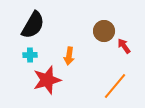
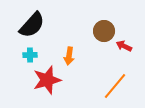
black semicircle: moved 1 px left; rotated 12 degrees clockwise
red arrow: rotated 28 degrees counterclockwise
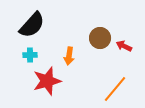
brown circle: moved 4 px left, 7 px down
red star: moved 1 px down
orange line: moved 3 px down
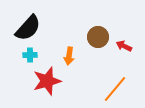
black semicircle: moved 4 px left, 3 px down
brown circle: moved 2 px left, 1 px up
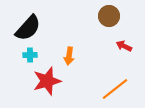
brown circle: moved 11 px right, 21 px up
orange line: rotated 12 degrees clockwise
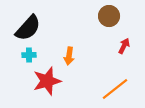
red arrow: rotated 91 degrees clockwise
cyan cross: moved 1 px left
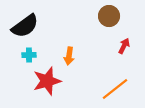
black semicircle: moved 3 px left, 2 px up; rotated 12 degrees clockwise
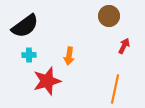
orange line: rotated 40 degrees counterclockwise
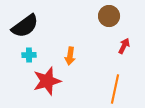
orange arrow: moved 1 px right
